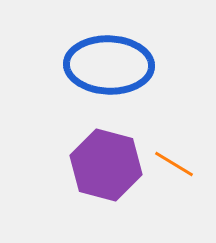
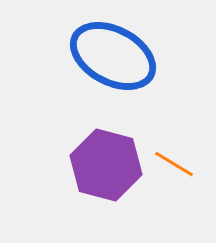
blue ellipse: moved 4 px right, 9 px up; rotated 26 degrees clockwise
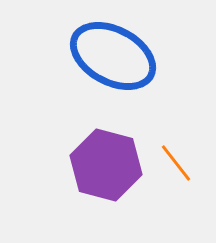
orange line: moved 2 px right, 1 px up; rotated 21 degrees clockwise
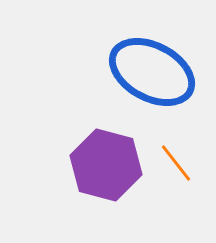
blue ellipse: moved 39 px right, 16 px down
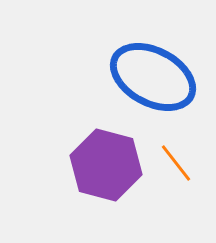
blue ellipse: moved 1 px right, 5 px down
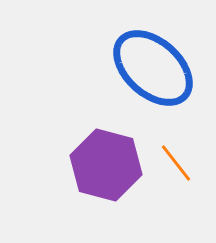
blue ellipse: moved 9 px up; rotated 14 degrees clockwise
